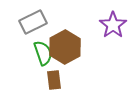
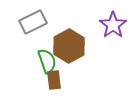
brown hexagon: moved 4 px right, 1 px up
green semicircle: moved 4 px right, 8 px down
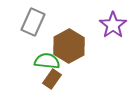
gray rectangle: rotated 40 degrees counterclockwise
green semicircle: rotated 65 degrees counterclockwise
brown rectangle: moved 2 px left, 1 px up; rotated 42 degrees clockwise
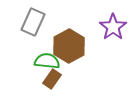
purple star: moved 2 px down
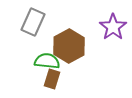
brown rectangle: rotated 18 degrees counterclockwise
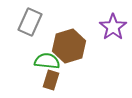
gray rectangle: moved 3 px left
brown hexagon: rotated 12 degrees clockwise
brown rectangle: moved 1 px left, 1 px down
